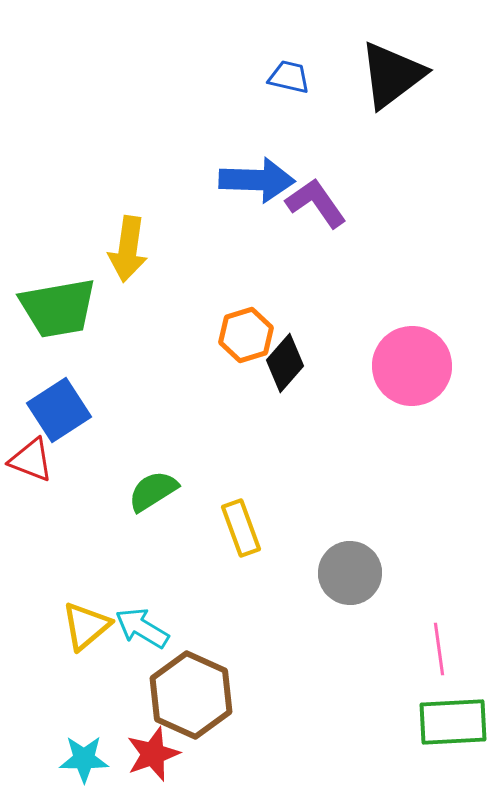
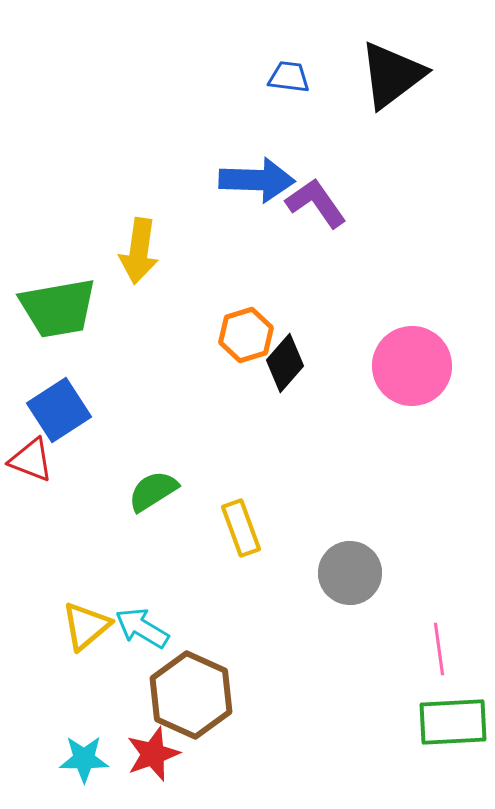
blue trapezoid: rotated 6 degrees counterclockwise
yellow arrow: moved 11 px right, 2 px down
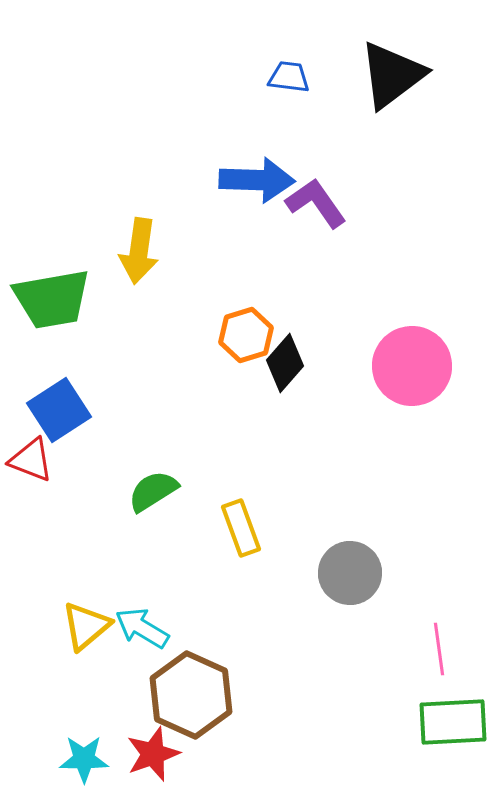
green trapezoid: moved 6 px left, 9 px up
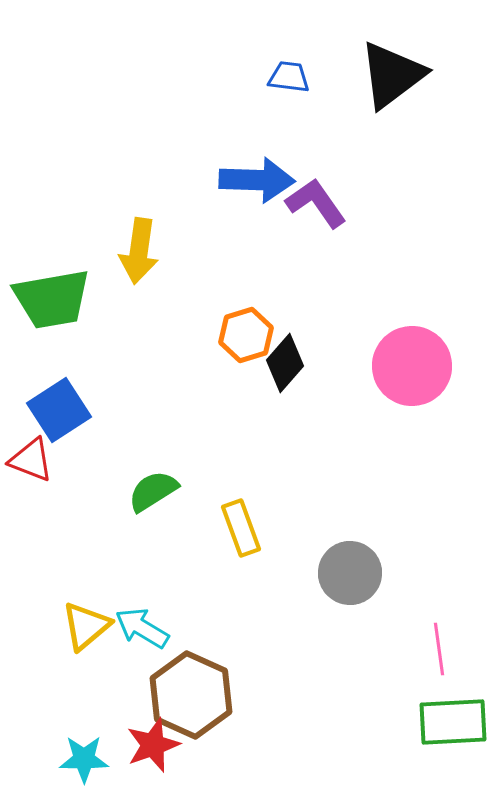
red star: moved 9 px up
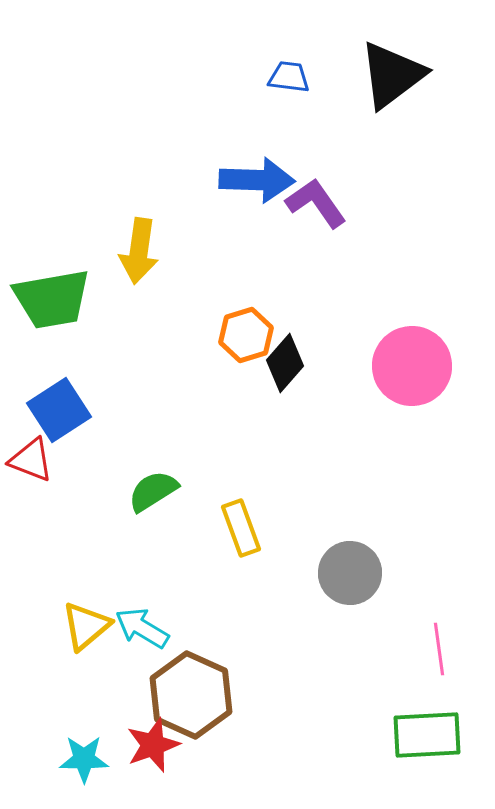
green rectangle: moved 26 px left, 13 px down
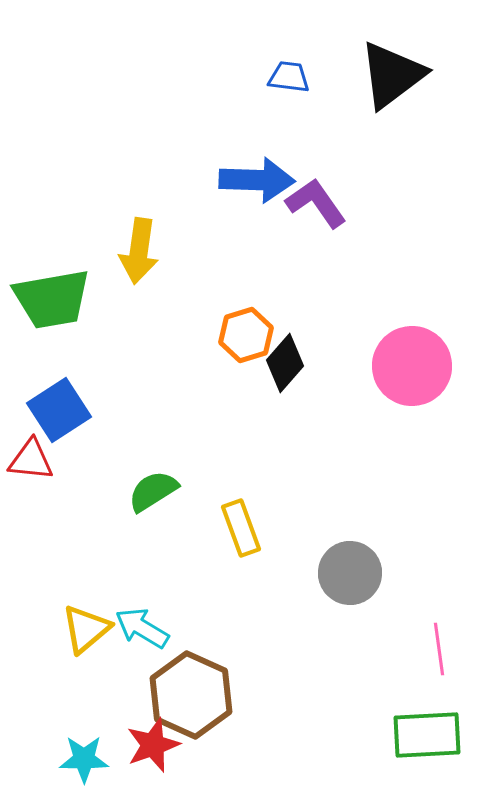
red triangle: rotated 15 degrees counterclockwise
yellow triangle: moved 3 px down
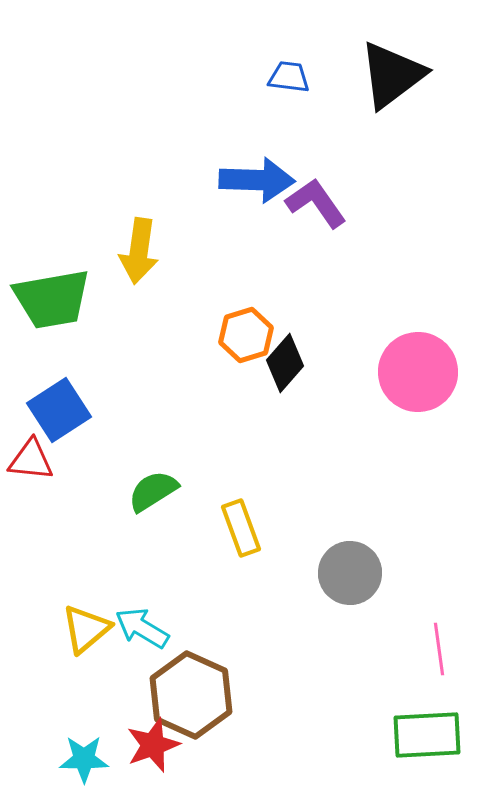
pink circle: moved 6 px right, 6 px down
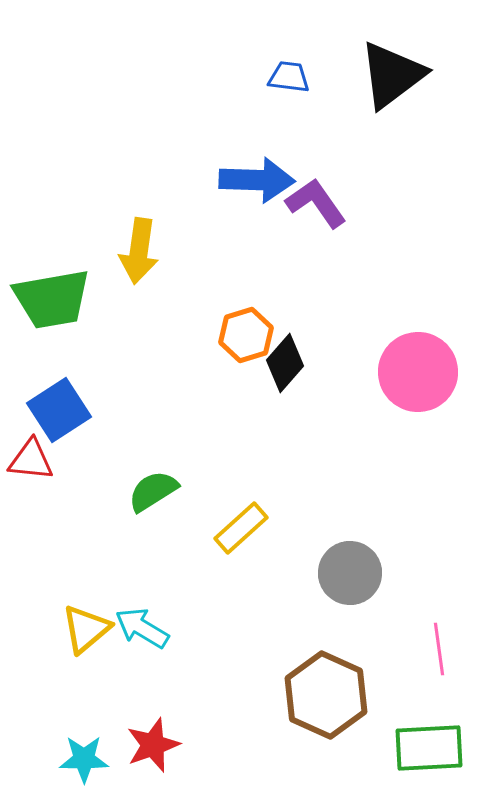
yellow rectangle: rotated 68 degrees clockwise
brown hexagon: moved 135 px right
green rectangle: moved 2 px right, 13 px down
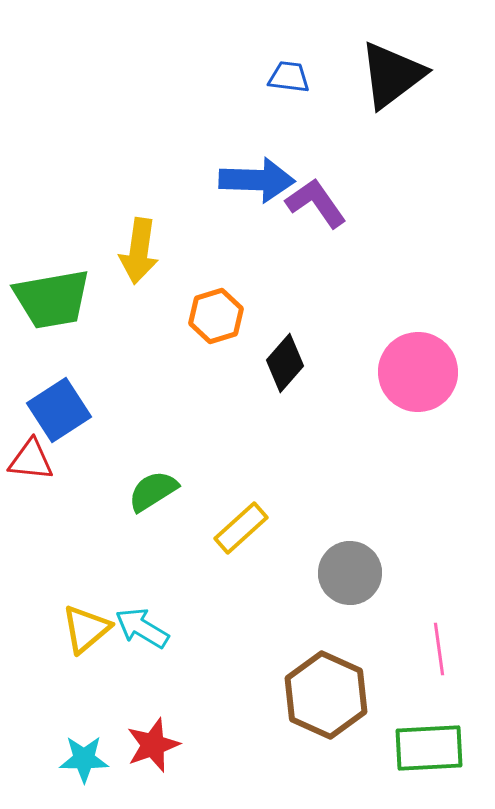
orange hexagon: moved 30 px left, 19 px up
